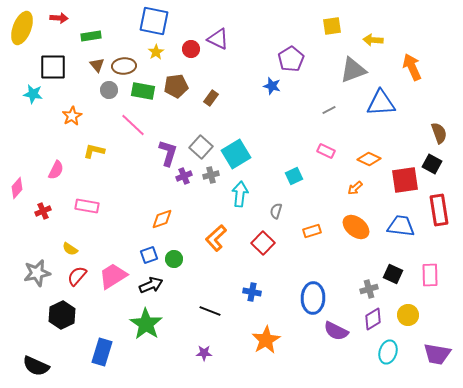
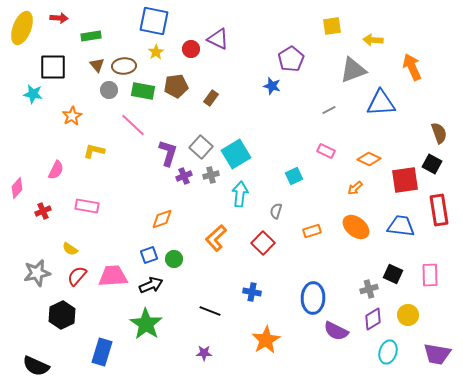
pink trapezoid at (113, 276): rotated 28 degrees clockwise
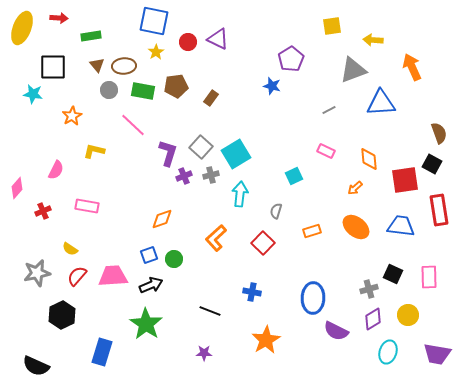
red circle at (191, 49): moved 3 px left, 7 px up
orange diamond at (369, 159): rotated 60 degrees clockwise
pink rectangle at (430, 275): moved 1 px left, 2 px down
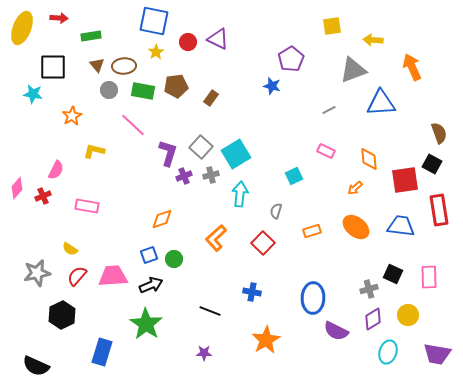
red cross at (43, 211): moved 15 px up
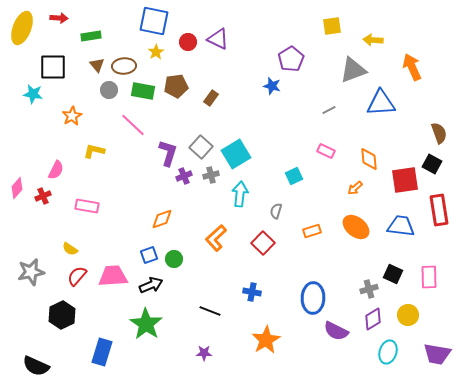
gray star at (37, 273): moved 6 px left, 1 px up
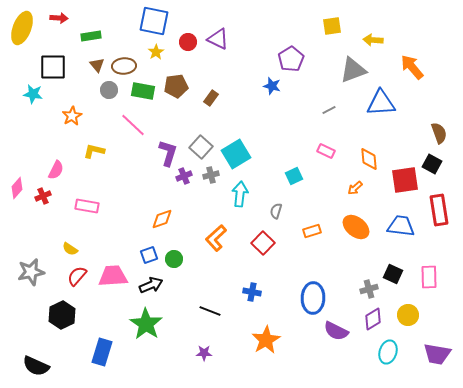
orange arrow at (412, 67): rotated 16 degrees counterclockwise
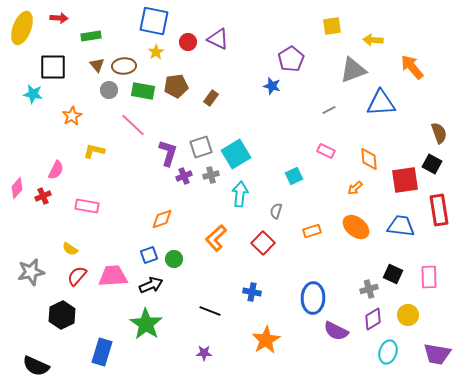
gray square at (201, 147): rotated 30 degrees clockwise
